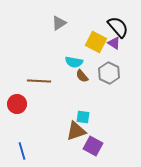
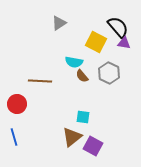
purple triangle: moved 10 px right; rotated 24 degrees counterclockwise
brown line: moved 1 px right
brown triangle: moved 4 px left, 6 px down; rotated 20 degrees counterclockwise
blue line: moved 8 px left, 14 px up
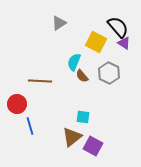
purple triangle: rotated 24 degrees clockwise
cyan semicircle: rotated 102 degrees clockwise
blue line: moved 16 px right, 11 px up
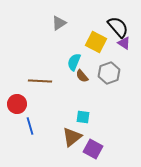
gray hexagon: rotated 15 degrees clockwise
purple square: moved 3 px down
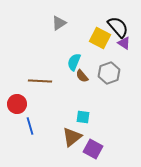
yellow square: moved 4 px right, 4 px up
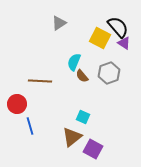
cyan square: rotated 16 degrees clockwise
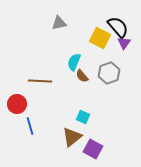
gray triangle: rotated 21 degrees clockwise
purple triangle: rotated 32 degrees clockwise
